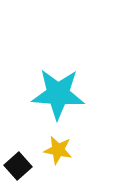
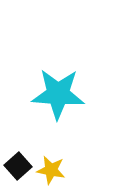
yellow star: moved 7 px left, 20 px down
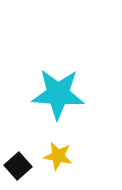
yellow star: moved 7 px right, 14 px up
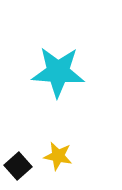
cyan star: moved 22 px up
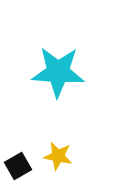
black square: rotated 12 degrees clockwise
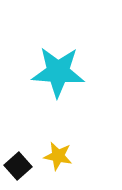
black square: rotated 12 degrees counterclockwise
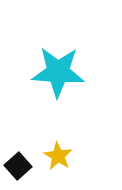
yellow star: rotated 20 degrees clockwise
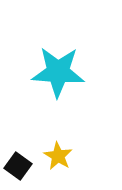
black square: rotated 12 degrees counterclockwise
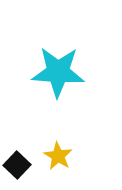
black square: moved 1 px left, 1 px up; rotated 8 degrees clockwise
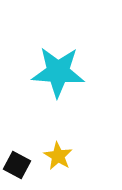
black square: rotated 16 degrees counterclockwise
